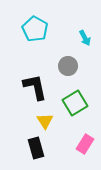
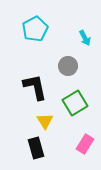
cyan pentagon: rotated 15 degrees clockwise
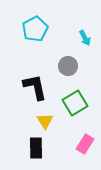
black rectangle: rotated 15 degrees clockwise
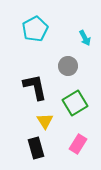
pink rectangle: moved 7 px left
black rectangle: rotated 15 degrees counterclockwise
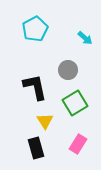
cyan arrow: rotated 21 degrees counterclockwise
gray circle: moved 4 px down
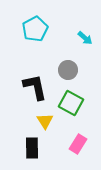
green square: moved 4 px left; rotated 30 degrees counterclockwise
black rectangle: moved 4 px left; rotated 15 degrees clockwise
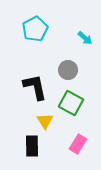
black rectangle: moved 2 px up
